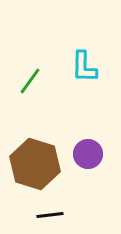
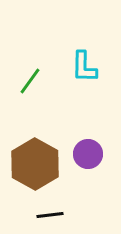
brown hexagon: rotated 12 degrees clockwise
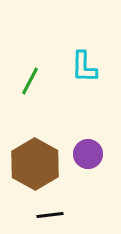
green line: rotated 8 degrees counterclockwise
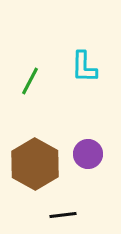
black line: moved 13 px right
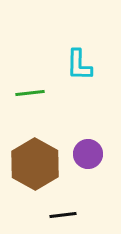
cyan L-shape: moved 5 px left, 2 px up
green line: moved 12 px down; rotated 56 degrees clockwise
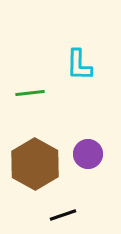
black line: rotated 12 degrees counterclockwise
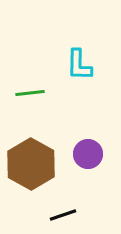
brown hexagon: moved 4 px left
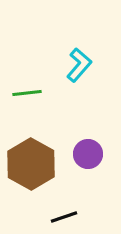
cyan L-shape: rotated 140 degrees counterclockwise
green line: moved 3 px left
black line: moved 1 px right, 2 px down
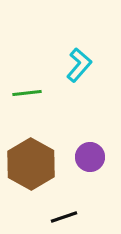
purple circle: moved 2 px right, 3 px down
